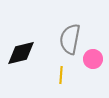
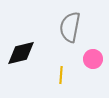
gray semicircle: moved 12 px up
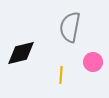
pink circle: moved 3 px down
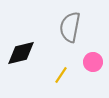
yellow line: rotated 30 degrees clockwise
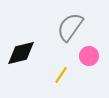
gray semicircle: rotated 24 degrees clockwise
pink circle: moved 4 px left, 6 px up
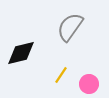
pink circle: moved 28 px down
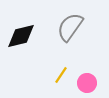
black diamond: moved 17 px up
pink circle: moved 2 px left, 1 px up
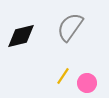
yellow line: moved 2 px right, 1 px down
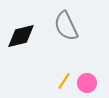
gray semicircle: moved 4 px left, 1 px up; rotated 60 degrees counterclockwise
yellow line: moved 1 px right, 5 px down
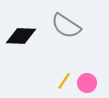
gray semicircle: rotated 32 degrees counterclockwise
black diamond: rotated 16 degrees clockwise
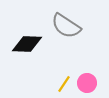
black diamond: moved 6 px right, 8 px down
yellow line: moved 3 px down
